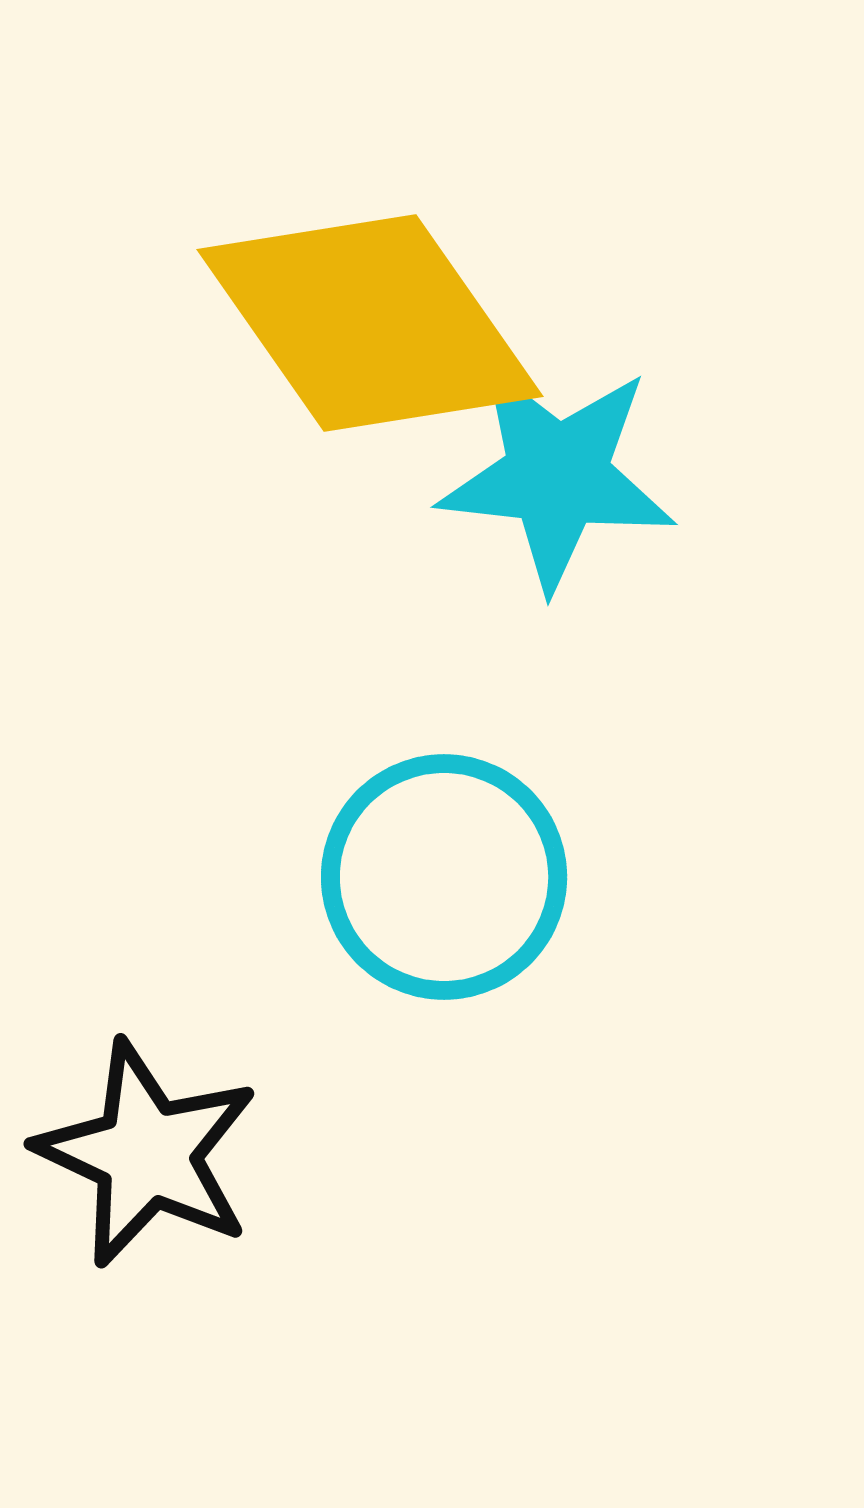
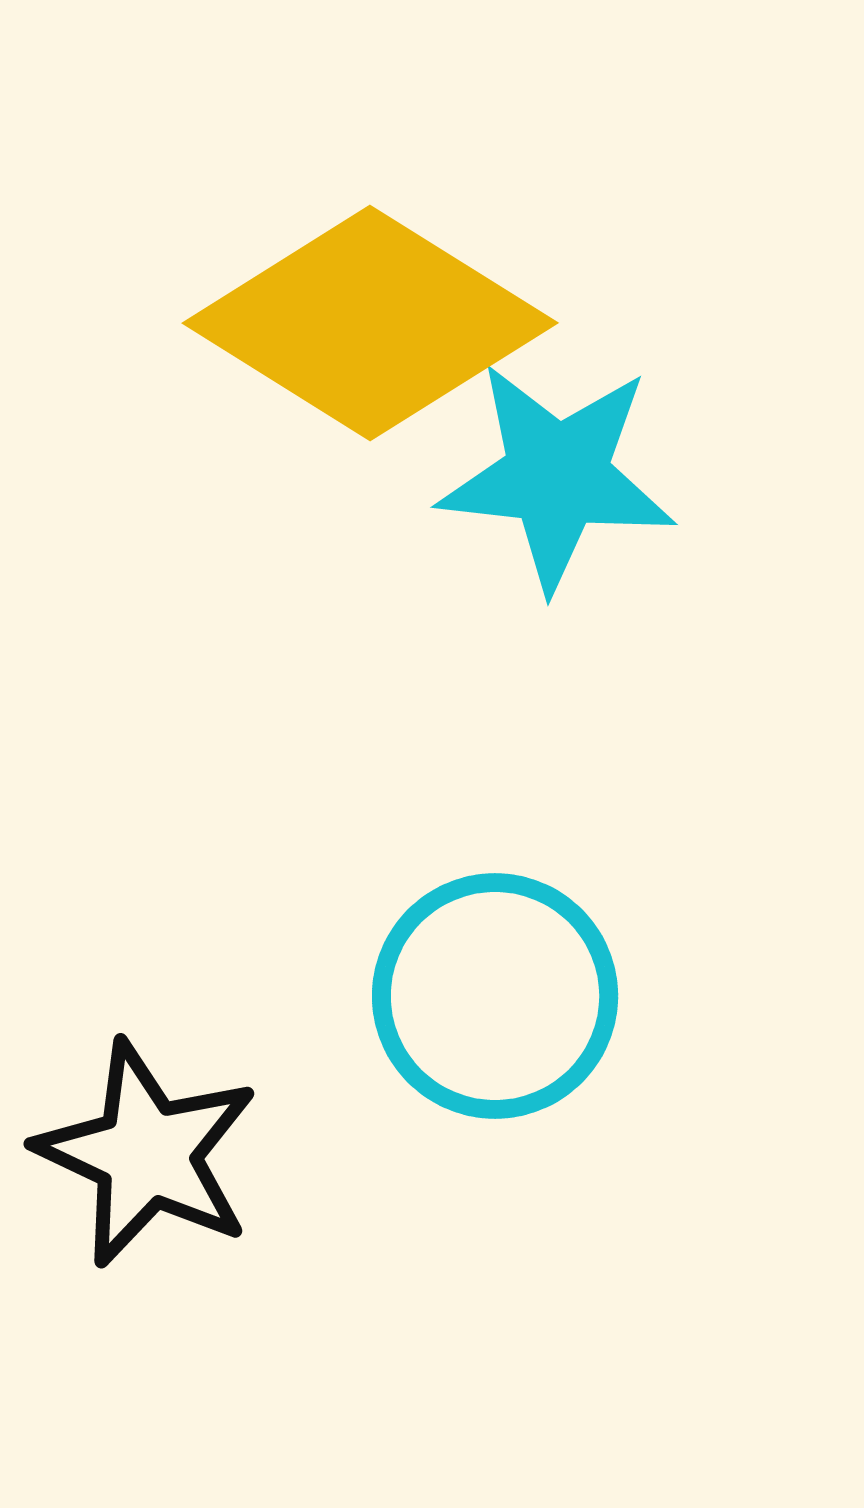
yellow diamond: rotated 23 degrees counterclockwise
cyan circle: moved 51 px right, 119 px down
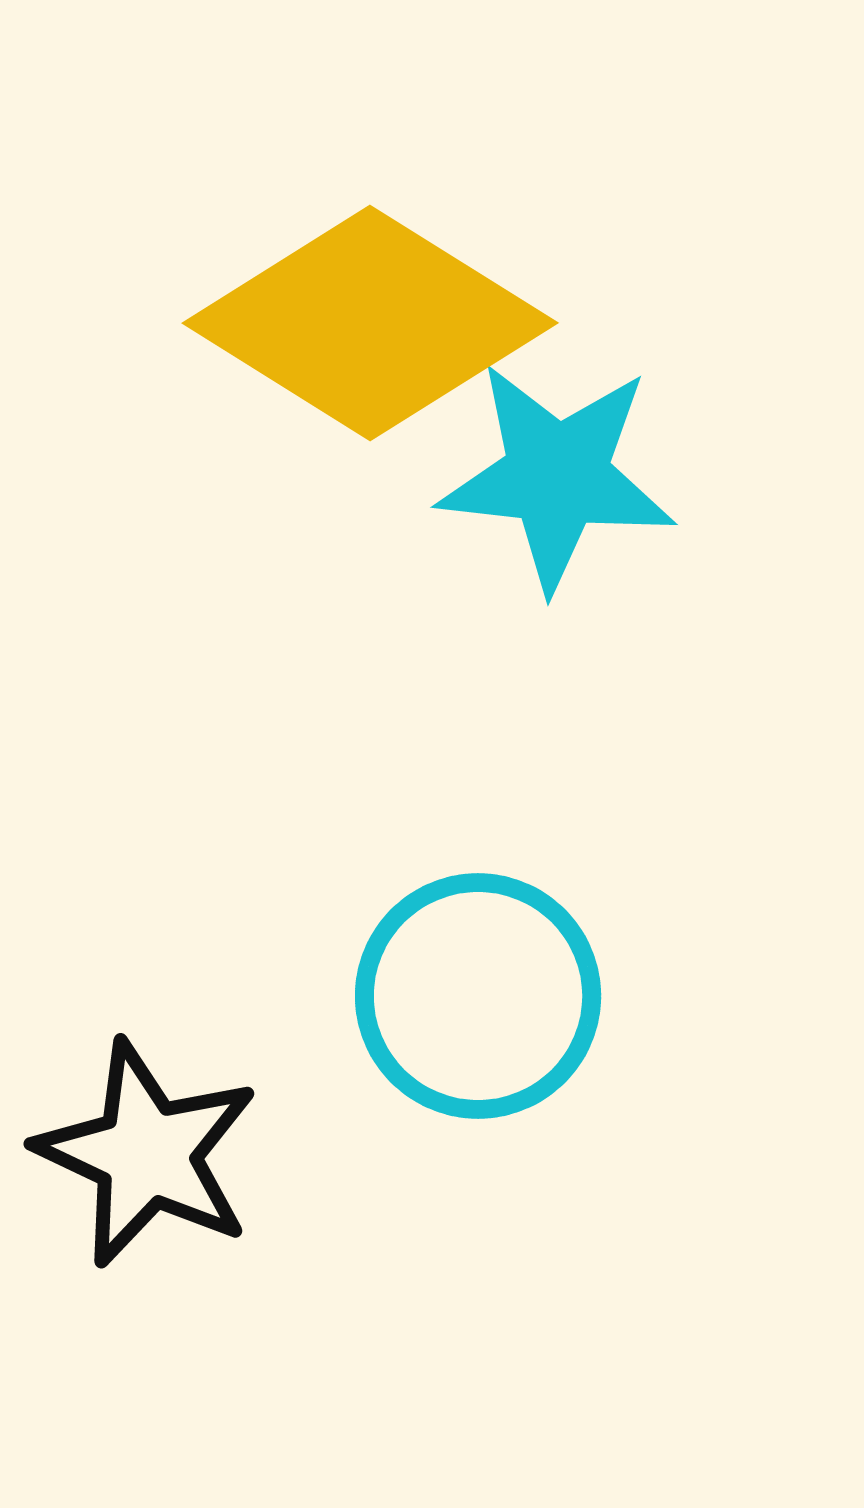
cyan circle: moved 17 px left
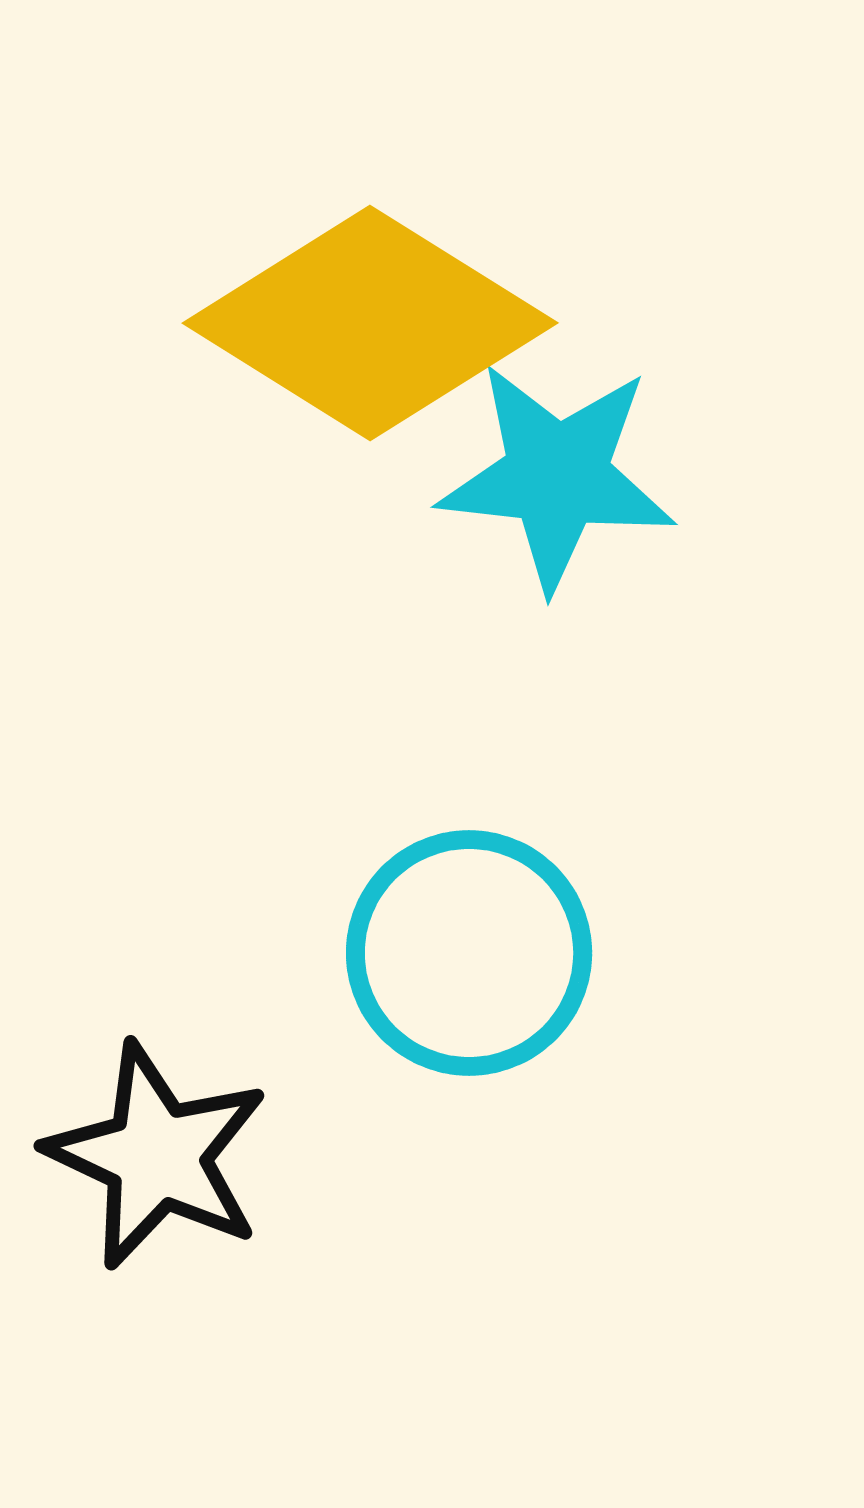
cyan circle: moved 9 px left, 43 px up
black star: moved 10 px right, 2 px down
